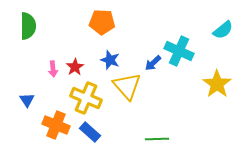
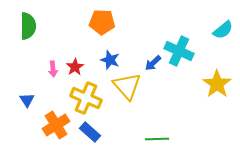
orange cross: rotated 36 degrees clockwise
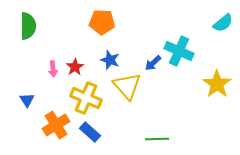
cyan semicircle: moved 7 px up
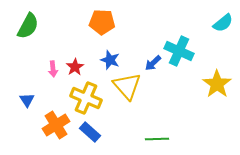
green semicircle: rotated 28 degrees clockwise
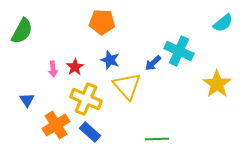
green semicircle: moved 6 px left, 5 px down
yellow cross: moved 1 px down
